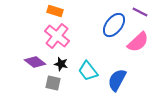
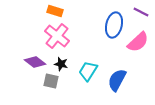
purple line: moved 1 px right
blue ellipse: rotated 25 degrees counterclockwise
cyan trapezoid: rotated 70 degrees clockwise
gray square: moved 2 px left, 2 px up
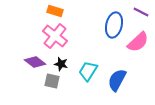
pink cross: moved 2 px left
gray square: moved 1 px right
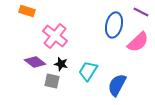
orange rectangle: moved 28 px left
blue semicircle: moved 5 px down
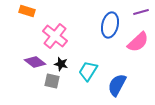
purple line: rotated 42 degrees counterclockwise
blue ellipse: moved 4 px left
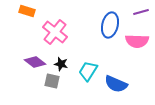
pink cross: moved 4 px up
pink semicircle: moved 1 px left, 1 px up; rotated 45 degrees clockwise
blue semicircle: moved 1 px left, 1 px up; rotated 95 degrees counterclockwise
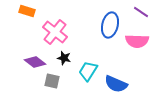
purple line: rotated 49 degrees clockwise
black star: moved 3 px right, 6 px up
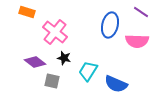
orange rectangle: moved 1 px down
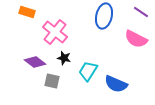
blue ellipse: moved 6 px left, 9 px up
pink semicircle: moved 1 px left, 2 px up; rotated 25 degrees clockwise
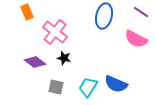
orange rectangle: rotated 49 degrees clockwise
cyan trapezoid: moved 16 px down
gray square: moved 4 px right, 6 px down
